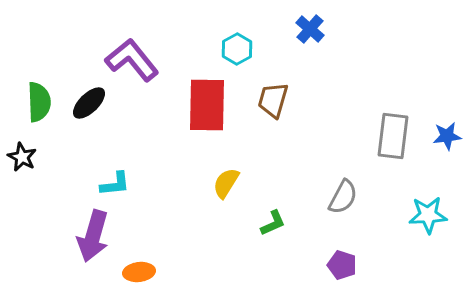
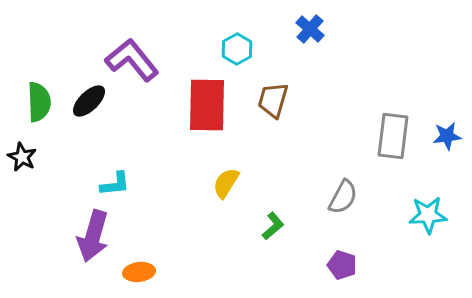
black ellipse: moved 2 px up
green L-shape: moved 3 px down; rotated 16 degrees counterclockwise
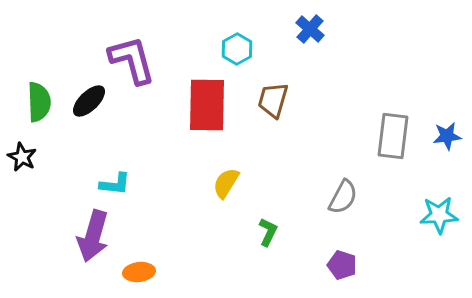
purple L-shape: rotated 24 degrees clockwise
cyan L-shape: rotated 12 degrees clockwise
cyan star: moved 11 px right
green L-shape: moved 5 px left, 6 px down; rotated 24 degrees counterclockwise
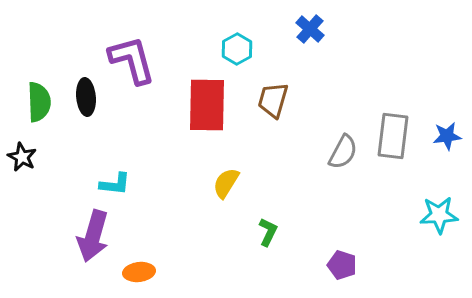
black ellipse: moved 3 px left, 4 px up; rotated 51 degrees counterclockwise
gray semicircle: moved 45 px up
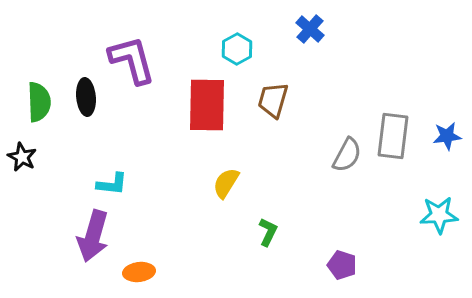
gray semicircle: moved 4 px right, 3 px down
cyan L-shape: moved 3 px left
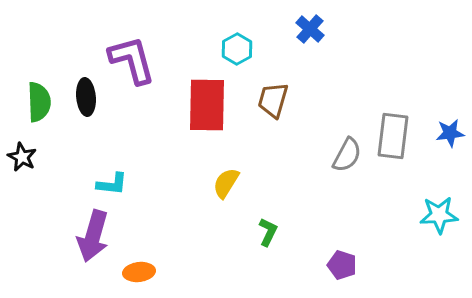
blue star: moved 3 px right, 3 px up
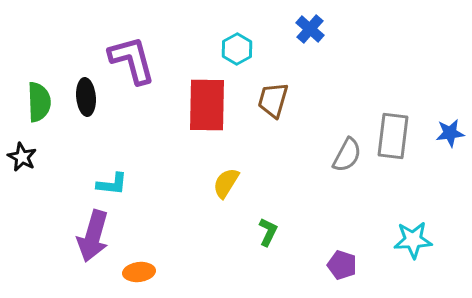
cyan star: moved 26 px left, 25 px down
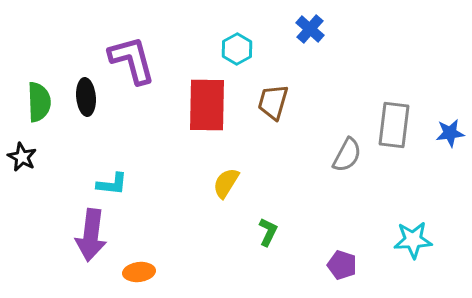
brown trapezoid: moved 2 px down
gray rectangle: moved 1 px right, 11 px up
purple arrow: moved 2 px left, 1 px up; rotated 9 degrees counterclockwise
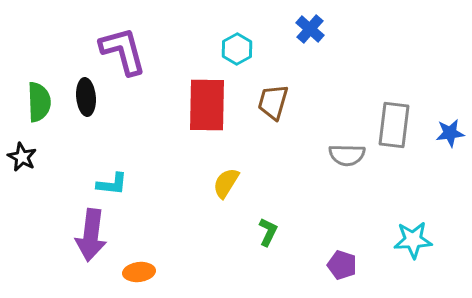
purple L-shape: moved 9 px left, 9 px up
gray semicircle: rotated 63 degrees clockwise
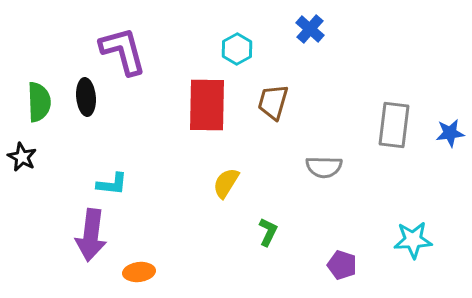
gray semicircle: moved 23 px left, 12 px down
